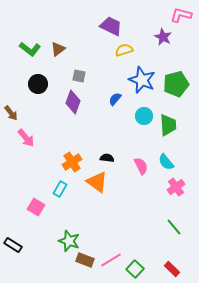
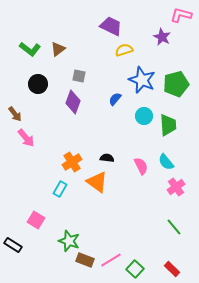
purple star: moved 1 px left
brown arrow: moved 4 px right, 1 px down
pink square: moved 13 px down
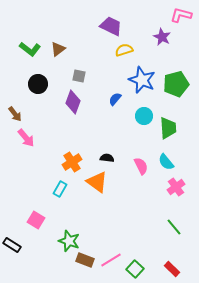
green trapezoid: moved 3 px down
black rectangle: moved 1 px left
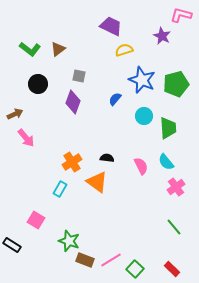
purple star: moved 1 px up
brown arrow: rotated 77 degrees counterclockwise
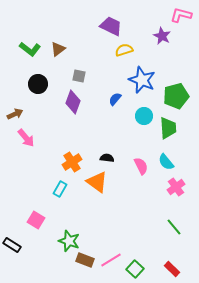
green pentagon: moved 12 px down
